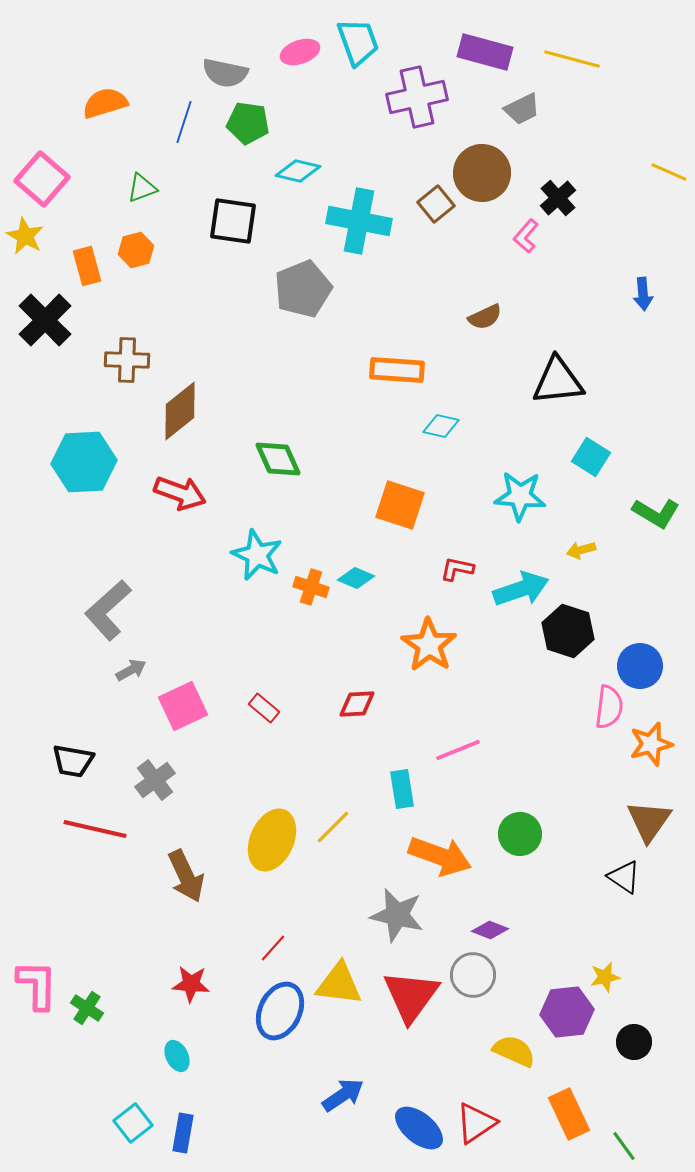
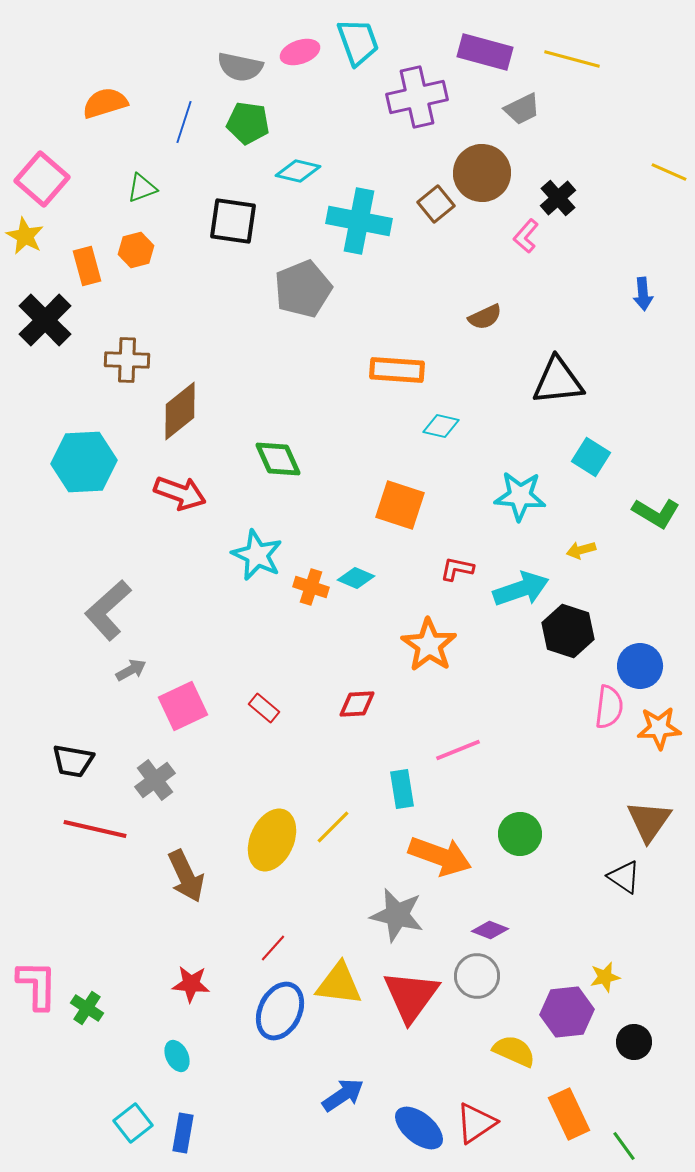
gray semicircle at (225, 73): moved 15 px right, 6 px up
orange star at (651, 744): moved 8 px right, 16 px up; rotated 12 degrees clockwise
gray circle at (473, 975): moved 4 px right, 1 px down
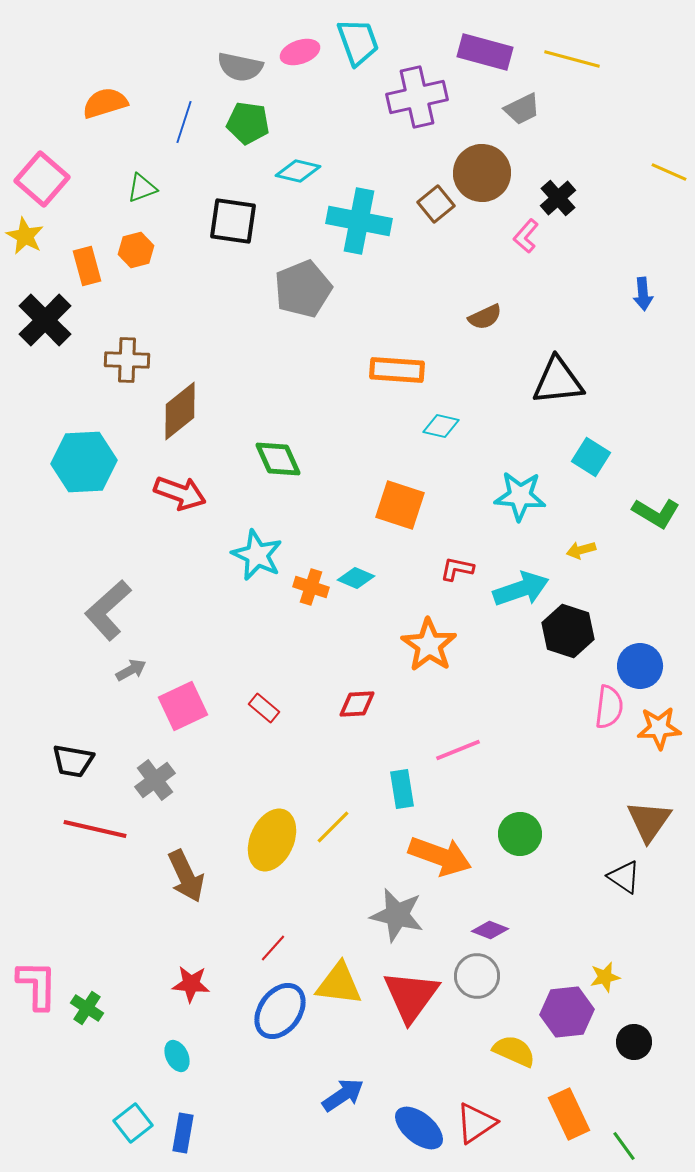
blue ellipse at (280, 1011): rotated 10 degrees clockwise
